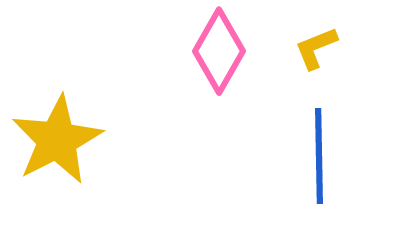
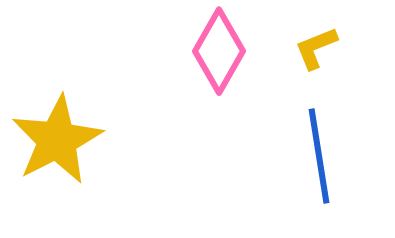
blue line: rotated 8 degrees counterclockwise
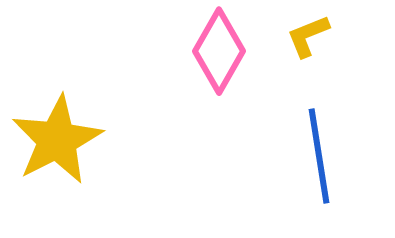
yellow L-shape: moved 8 px left, 12 px up
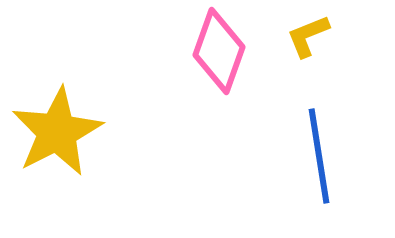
pink diamond: rotated 10 degrees counterclockwise
yellow star: moved 8 px up
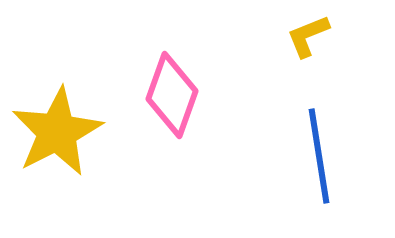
pink diamond: moved 47 px left, 44 px down
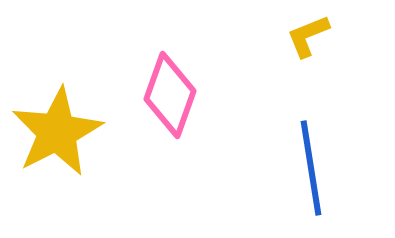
pink diamond: moved 2 px left
blue line: moved 8 px left, 12 px down
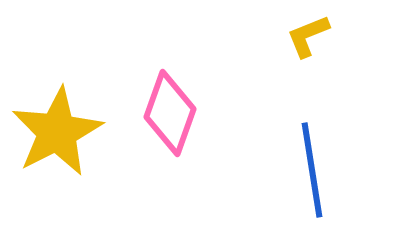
pink diamond: moved 18 px down
blue line: moved 1 px right, 2 px down
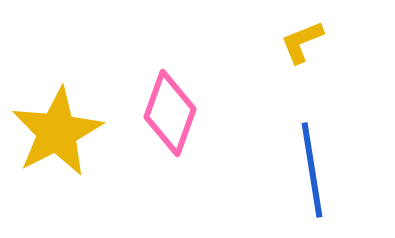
yellow L-shape: moved 6 px left, 6 px down
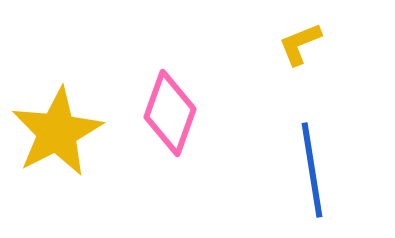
yellow L-shape: moved 2 px left, 2 px down
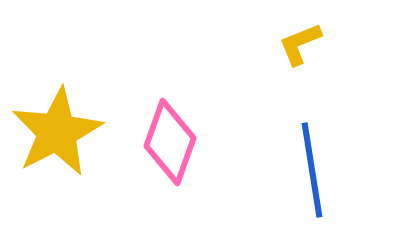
pink diamond: moved 29 px down
